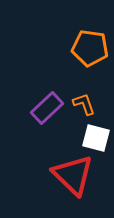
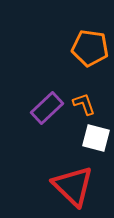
red triangle: moved 11 px down
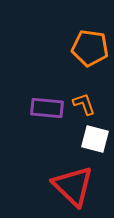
purple rectangle: rotated 48 degrees clockwise
white square: moved 1 px left, 1 px down
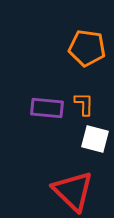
orange pentagon: moved 3 px left
orange L-shape: rotated 20 degrees clockwise
red triangle: moved 5 px down
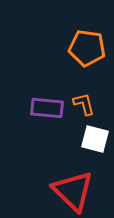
orange L-shape: rotated 15 degrees counterclockwise
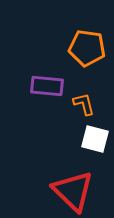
purple rectangle: moved 22 px up
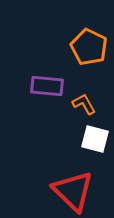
orange pentagon: moved 2 px right, 1 px up; rotated 18 degrees clockwise
orange L-shape: rotated 15 degrees counterclockwise
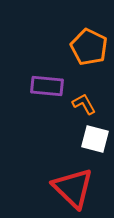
red triangle: moved 3 px up
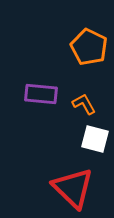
purple rectangle: moved 6 px left, 8 px down
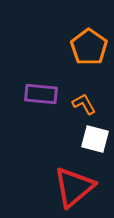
orange pentagon: rotated 9 degrees clockwise
red triangle: moved 1 px right, 1 px up; rotated 36 degrees clockwise
